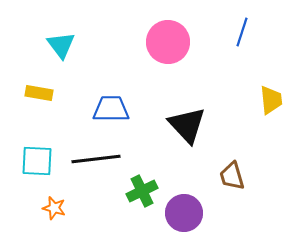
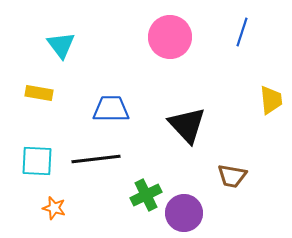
pink circle: moved 2 px right, 5 px up
brown trapezoid: rotated 64 degrees counterclockwise
green cross: moved 4 px right, 4 px down
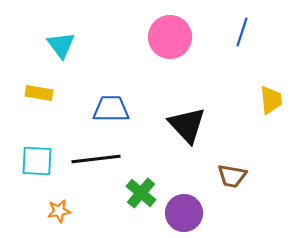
green cross: moved 5 px left, 2 px up; rotated 24 degrees counterclockwise
orange star: moved 5 px right, 3 px down; rotated 25 degrees counterclockwise
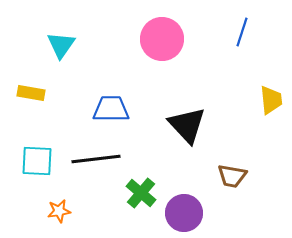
pink circle: moved 8 px left, 2 px down
cyan triangle: rotated 12 degrees clockwise
yellow rectangle: moved 8 px left
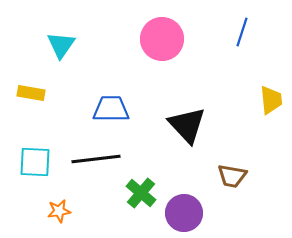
cyan square: moved 2 px left, 1 px down
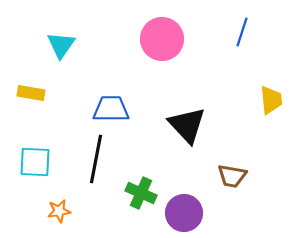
black line: rotated 72 degrees counterclockwise
green cross: rotated 16 degrees counterclockwise
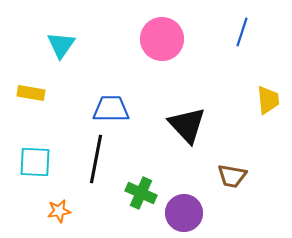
yellow trapezoid: moved 3 px left
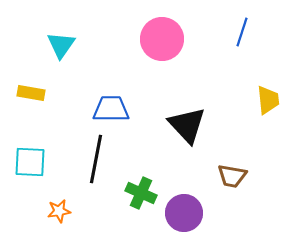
cyan square: moved 5 px left
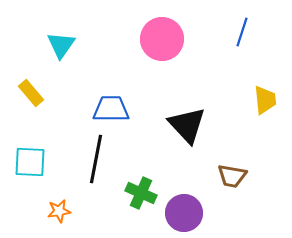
yellow rectangle: rotated 40 degrees clockwise
yellow trapezoid: moved 3 px left
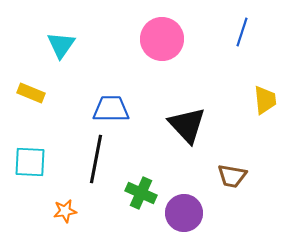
yellow rectangle: rotated 28 degrees counterclockwise
orange star: moved 6 px right
